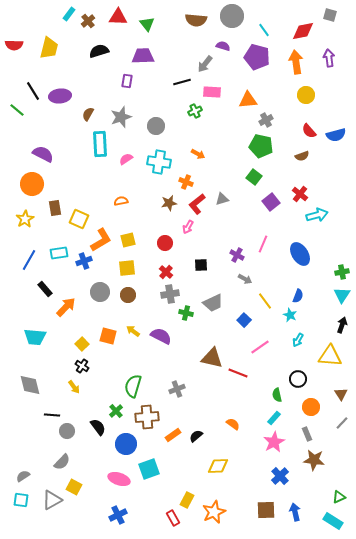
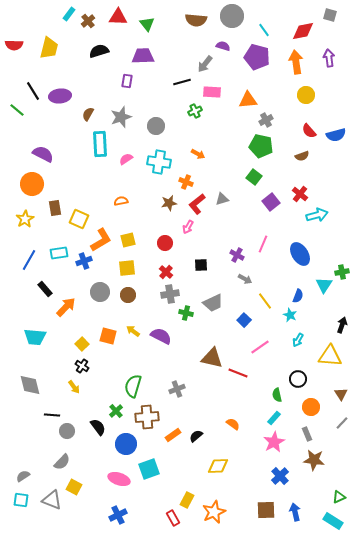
cyan triangle at (342, 295): moved 18 px left, 10 px up
gray triangle at (52, 500): rotated 50 degrees clockwise
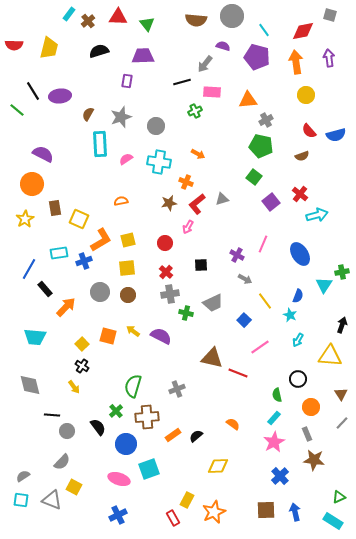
blue line at (29, 260): moved 9 px down
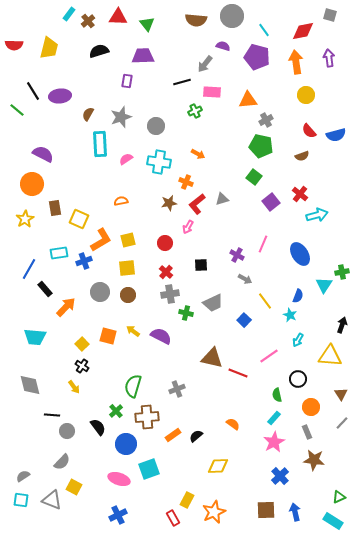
pink line at (260, 347): moved 9 px right, 9 px down
gray rectangle at (307, 434): moved 2 px up
